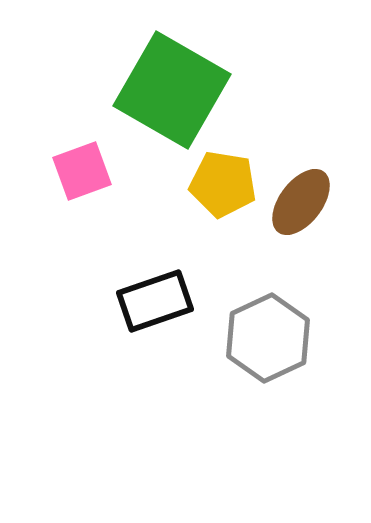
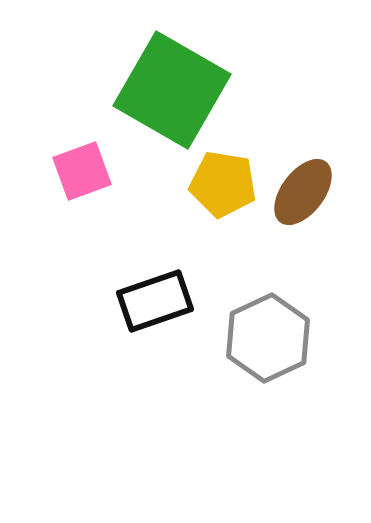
brown ellipse: moved 2 px right, 10 px up
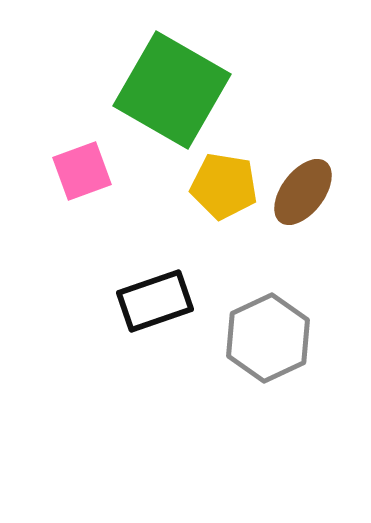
yellow pentagon: moved 1 px right, 2 px down
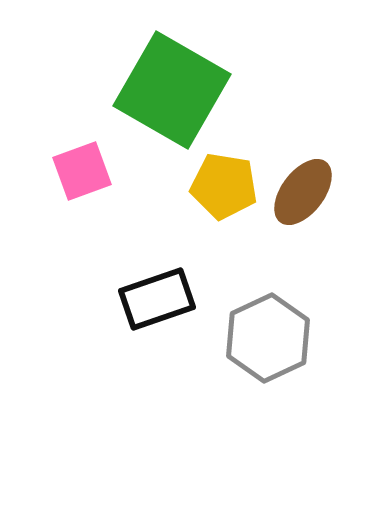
black rectangle: moved 2 px right, 2 px up
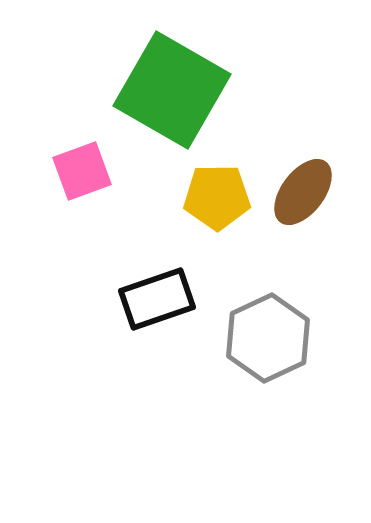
yellow pentagon: moved 7 px left, 11 px down; rotated 10 degrees counterclockwise
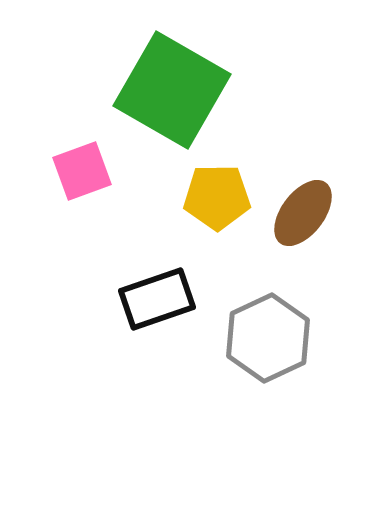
brown ellipse: moved 21 px down
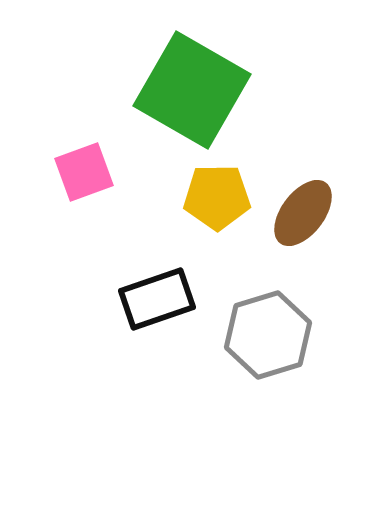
green square: moved 20 px right
pink square: moved 2 px right, 1 px down
gray hexagon: moved 3 px up; rotated 8 degrees clockwise
